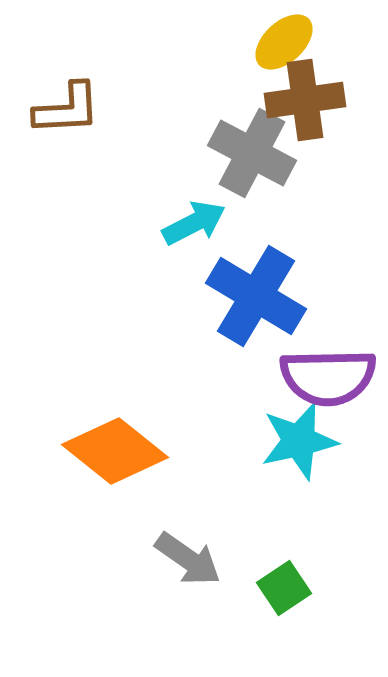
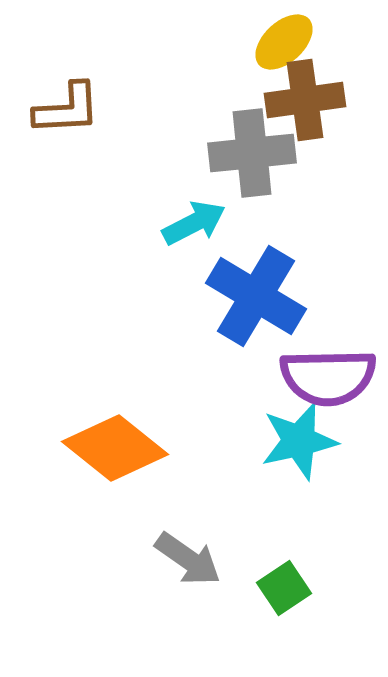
gray cross: rotated 34 degrees counterclockwise
orange diamond: moved 3 px up
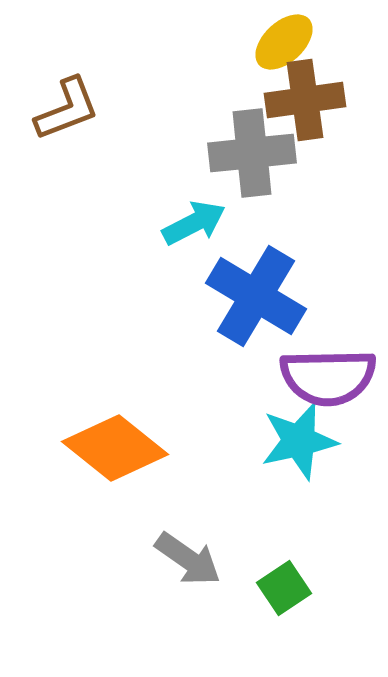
brown L-shape: rotated 18 degrees counterclockwise
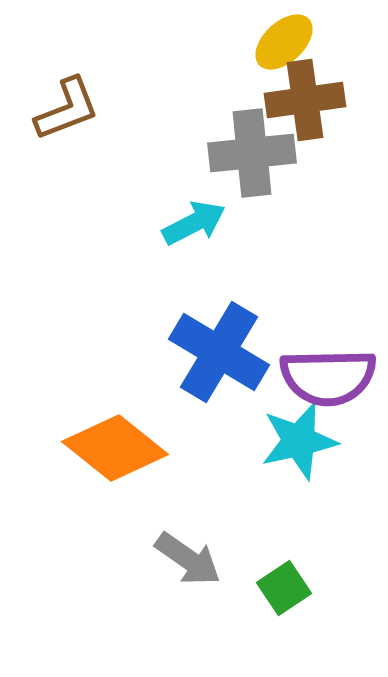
blue cross: moved 37 px left, 56 px down
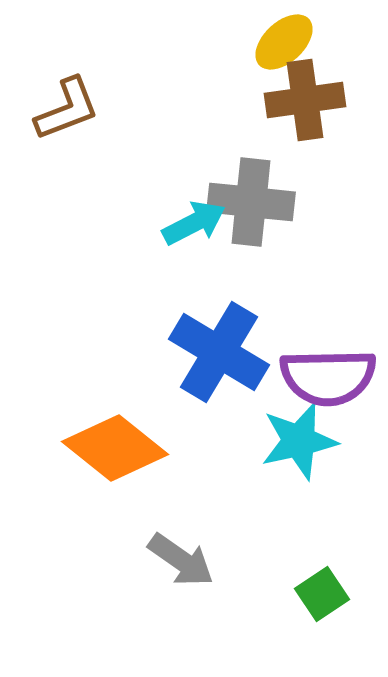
gray cross: moved 1 px left, 49 px down; rotated 12 degrees clockwise
gray arrow: moved 7 px left, 1 px down
green square: moved 38 px right, 6 px down
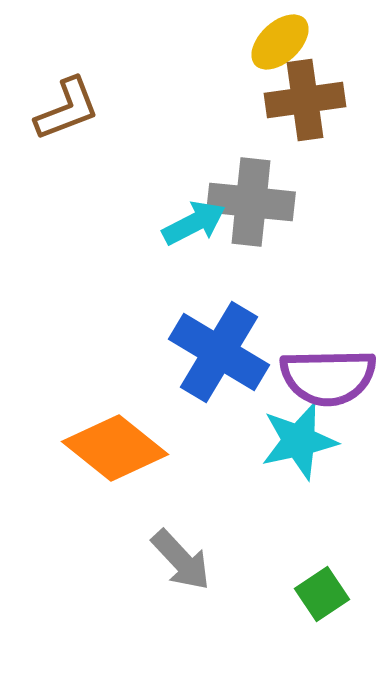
yellow ellipse: moved 4 px left
gray arrow: rotated 12 degrees clockwise
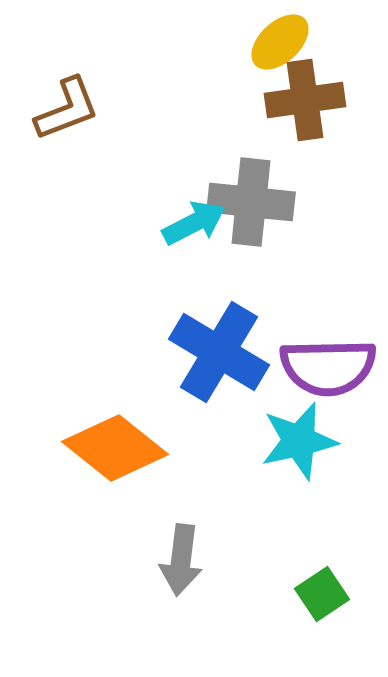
purple semicircle: moved 10 px up
gray arrow: rotated 50 degrees clockwise
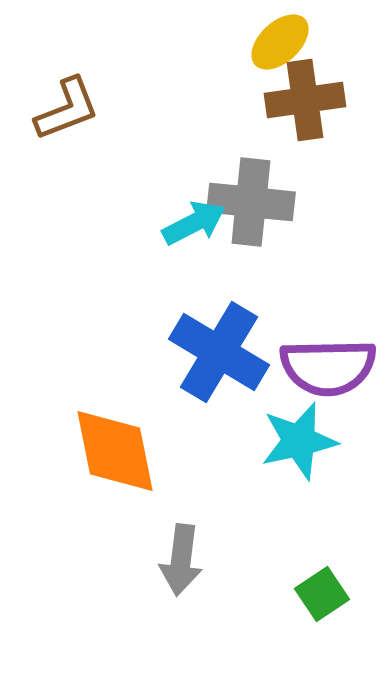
orange diamond: moved 3 px down; rotated 40 degrees clockwise
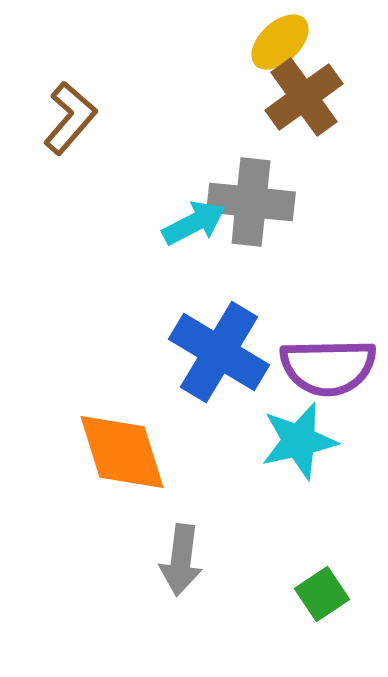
brown cross: moved 1 px left, 3 px up; rotated 28 degrees counterclockwise
brown L-shape: moved 3 px right, 9 px down; rotated 28 degrees counterclockwise
orange diamond: moved 7 px right, 1 px down; rotated 6 degrees counterclockwise
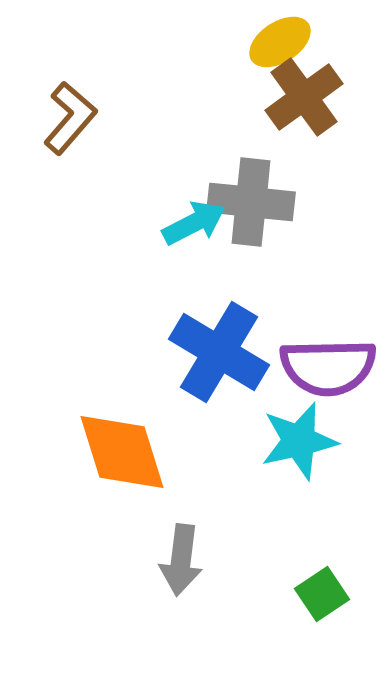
yellow ellipse: rotated 10 degrees clockwise
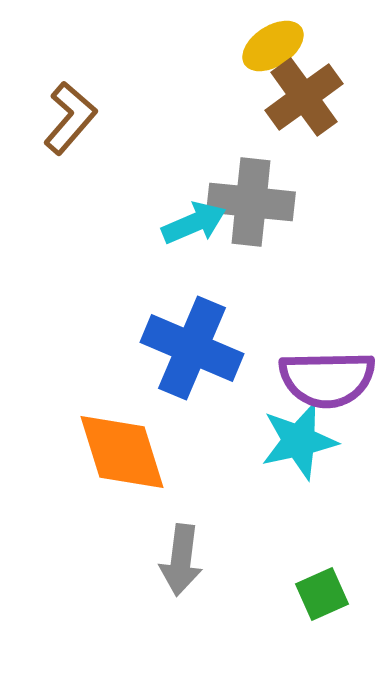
yellow ellipse: moved 7 px left, 4 px down
cyan arrow: rotated 4 degrees clockwise
blue cross: moved 27 px left, 4 px up; rotated 8 degrees counterclockwise
purple semicircle: moved 1 px left, 12 px down
green square: rotated 10 degrees clockwise
